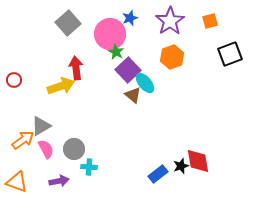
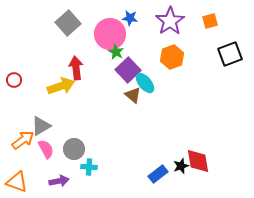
blue star: rotated 28 degrees clockwise
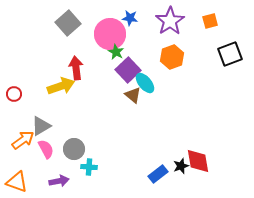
red circle: moved 14 px down
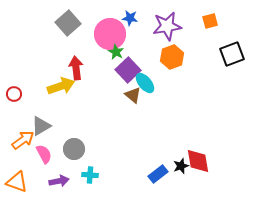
purple star: moved 3 px left, 5 px down; rotated 24 degrees clockwise
black square: moved 2 px right
pink semicircle: moved 2 px left, 5 px down
cyan cross: moved 1 px right, 8 px down
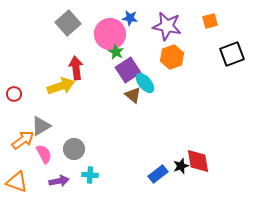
purple star: rotated 20 degrees clockwise
purple square: rotated 10 degrees clockwise
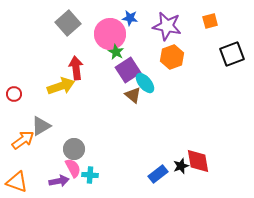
pink semicircle: moved 29 px right, 14 px down
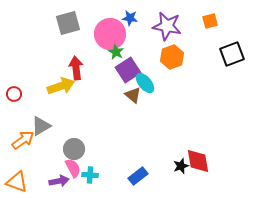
gray square: rotated 25 degrees clockwise
blue rectangle: moved 20 px left, 2 px down
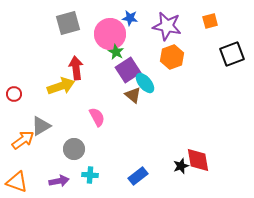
red diamond: moved 1 px up
pink semicircle: moved 24 px right, 51 px up
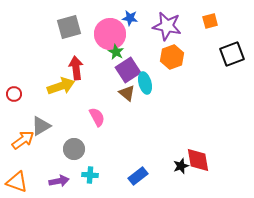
gray square: moved 1 px right, 4 px down
cyan ellipse: rotated 25 degrees clockwise
brown triangle: moved 6 px left, 2 px up
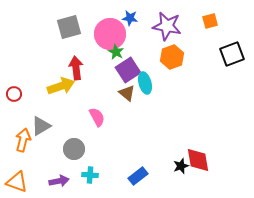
orange arrow: rotated 40 degrees counterclockwise
